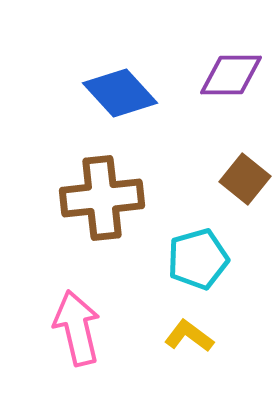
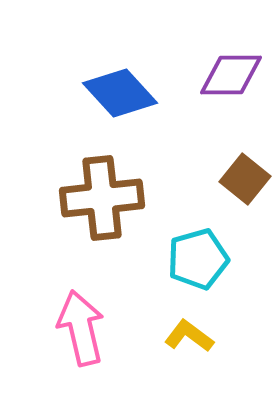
pink arrow: moved 4 px right
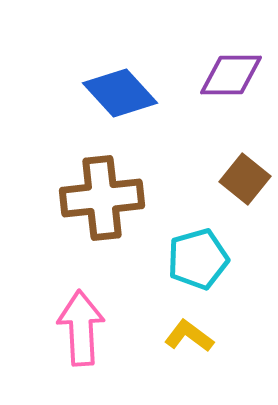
pink arrow: rotated 10 degrees clockwise
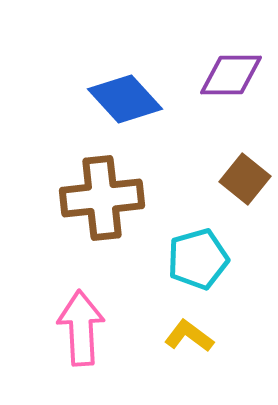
blue diamond: moved 5 px right, 6 px down
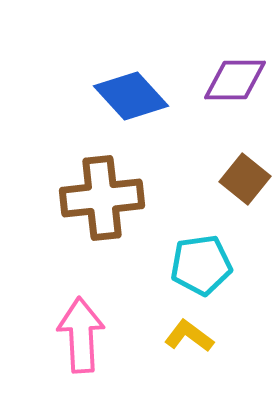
purple diamond: moved 4 px right, 5 px down
blue diamond: moved 6 px right, 3 px up
cyan pentagon: moved 3 px right, 6 px down; rotated 8 degrees clockwise
pink arrow: moved 7 px down
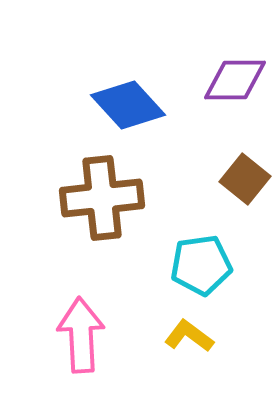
blue diamond: moved 3 px left, 9 px down
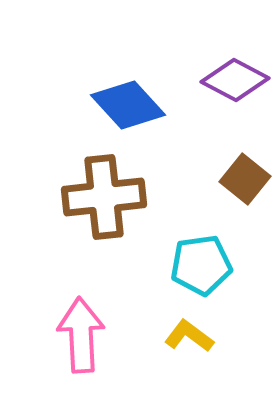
purple diamond: rotated 28 degrees clockwise
brown cross: moved 2 px right, 1 px up
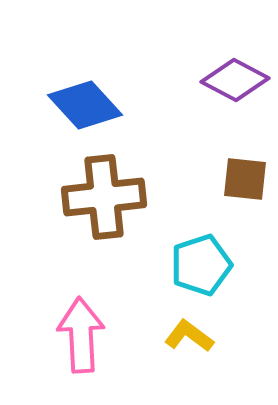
blue diamond: moved 43 px left
brown square: rotated 33 degrees counterclockwise
cyan pentagon: rotated 10 degrees counterclockwise
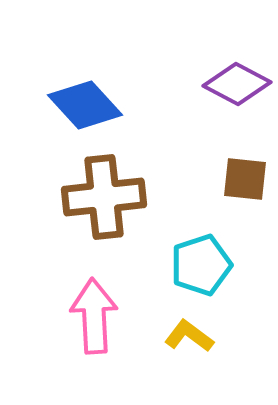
purple diamond: moved 2 px right, 4 px down
pink arrow: moved 13 px right, 19 px up
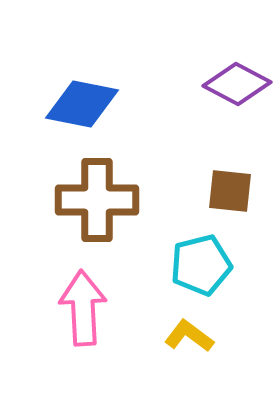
blue diamond: moved 3 px left, 1 px up; rotated 36 degrees counterclockwise
brown square: moved 15 px left, 12 px down
brown cross: moved 7 px left, 3 px down; rotated 6 degrees clockwise
cyan pentagon: rotated 4 degrees clockwise
pink arrow: moved 11 px left, 8 px up
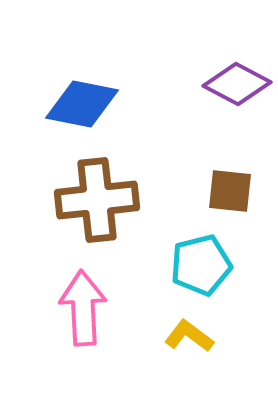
brown cross: rotated 6 degrees counterclockwise
